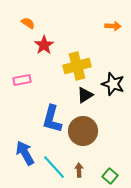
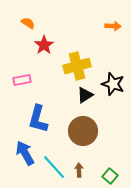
blue L-shape: moved 14 px left
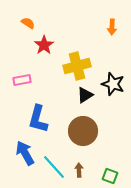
orange arrow: moved 1 px left, 1 px down; rotated 91 degrees clockwise
green square: rotated 21 degrees counterclockwise
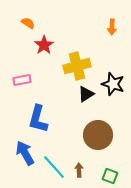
black triangle: moved 1 px right, 1 px up
brown circle: moved 15 px right, 4 px down
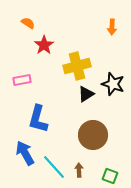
brown circle: moved 5 px left
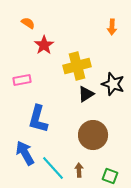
cyan line: moved 1 px left, 1 px down
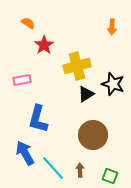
brown arrow: moved 1 px right
